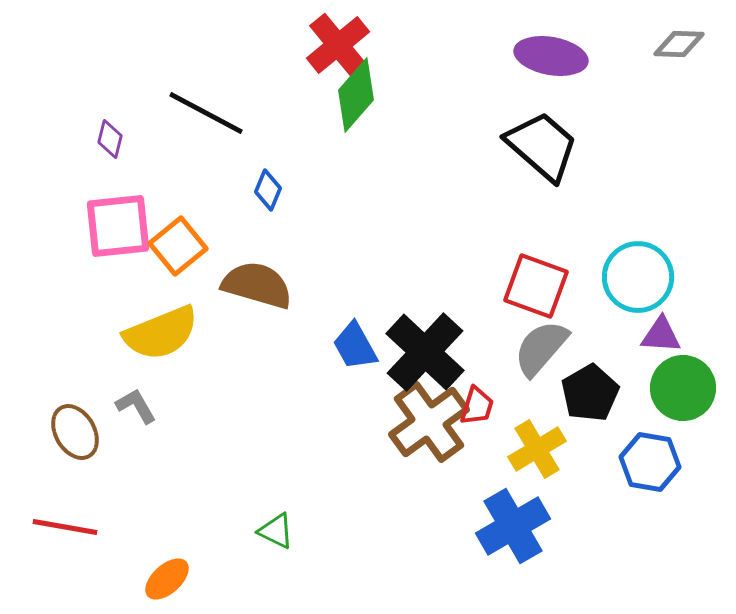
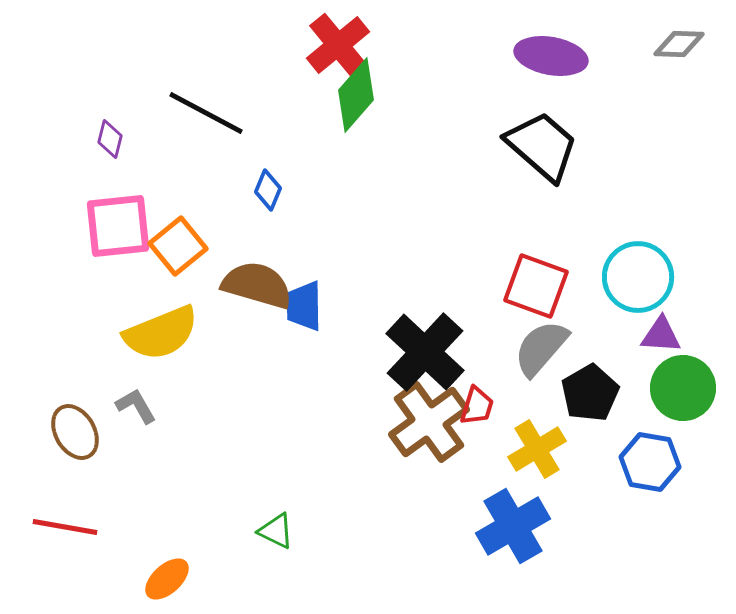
blue trapezoid: moved 51 px left, 40 px up; rotated 28 degrees clockwise
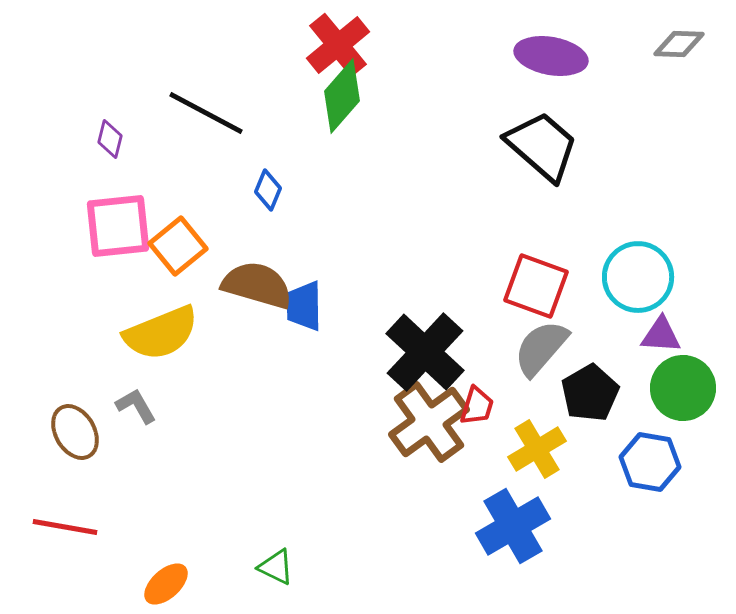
green diamond: moved 14 px left, 1 px down
green triangle: moved 36 px down
orange ellipse: moved 1 px left, 5 px down
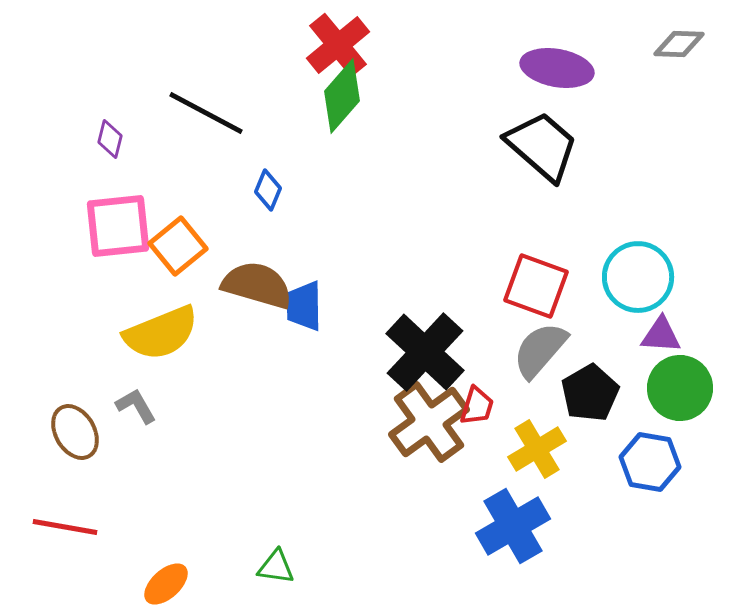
purple ellipse: moved 6 px right, 12 px down
gray semicircle: moved 1 px left, 2 px down
green circle: moved 3 px left
green triangle: rotated 18 degrees counterclockwise
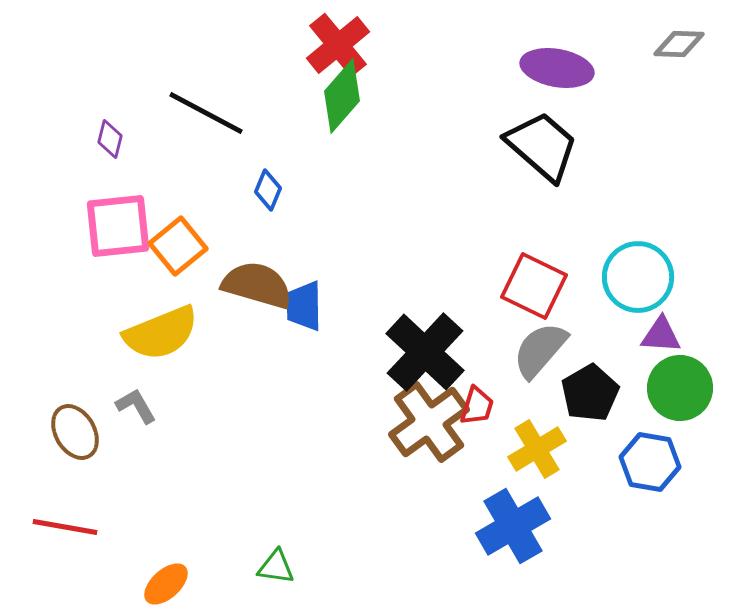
red square: moved 2 px left; rotated 6 degrees clockwise
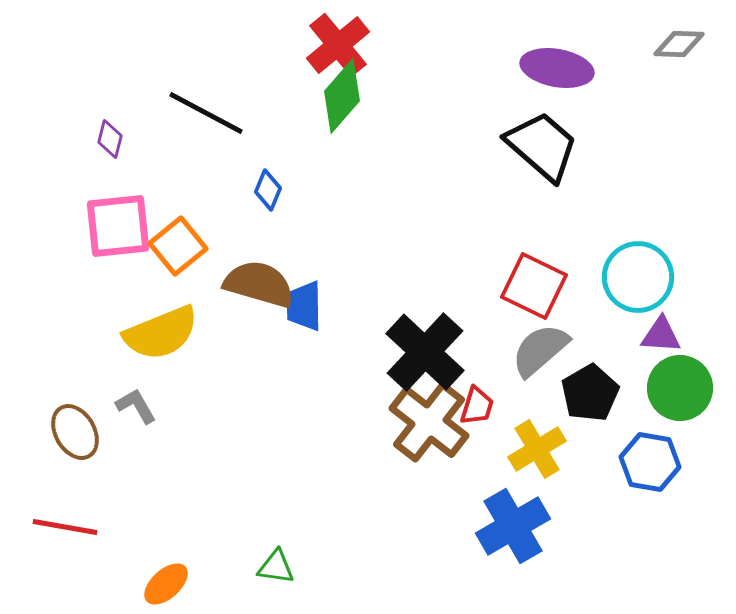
brown semicircle: moved 2 px right, 1 px up
gray semicircle: rotated 8 degrees clockwise
brown cross: rotated 16 degrees counterclockwise
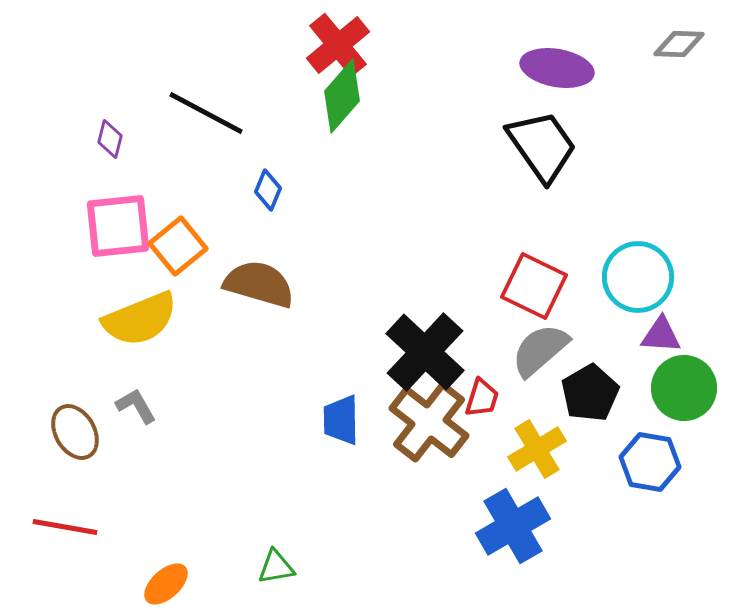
black trapezoid: rotated 14 degrees clockwise
blue trapezoid: moved 37 px right, 114 px down
yellow semicircle: moved 21 px left, 14 px up
green circle: moved 4 px right
red trapezoid: moved 5 px right, 8 px up
green triangle: rotated 18 degrees counterclockwise
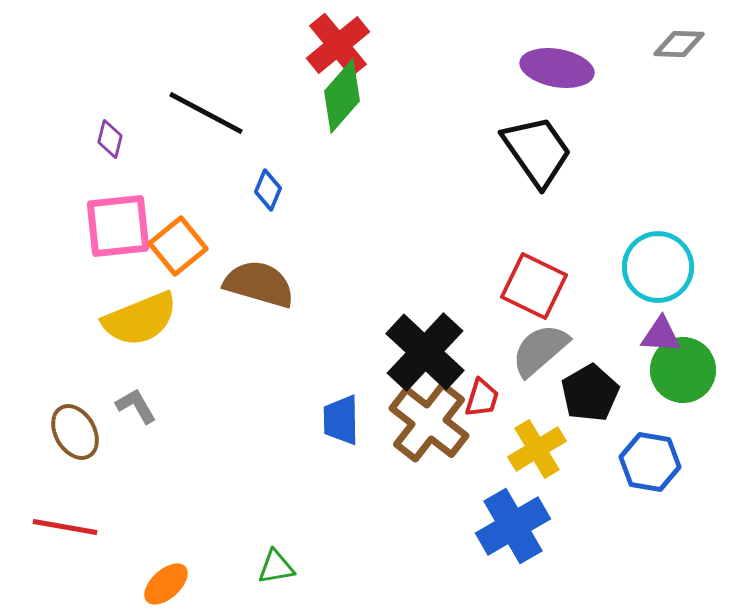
black trapezoid: moved 5 px left, 5 px down
cyan circle: moved 20 px right, 10 px up
green circle: moved 1 px left, 18 px up
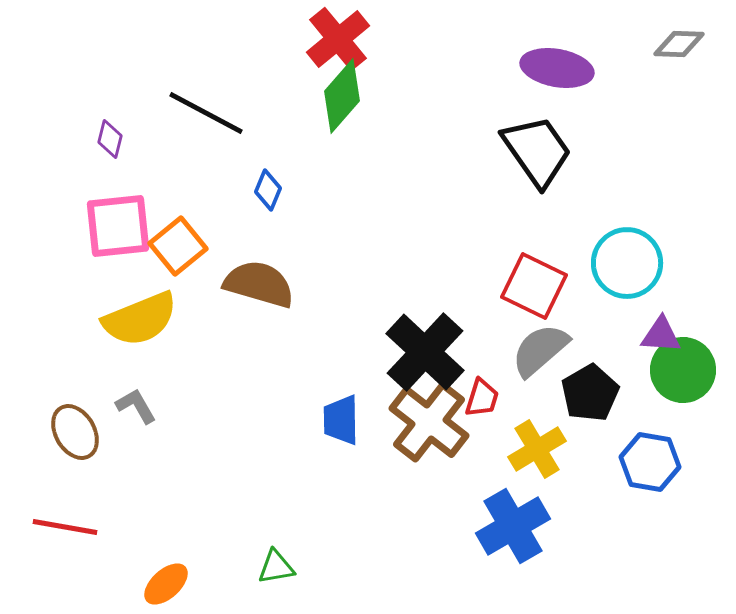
red cross: moved 6 px up
cyan circle: moved 31 px left, 4 px up
